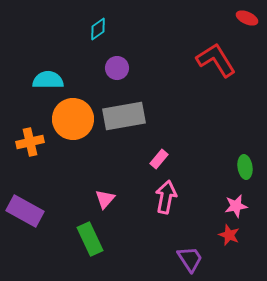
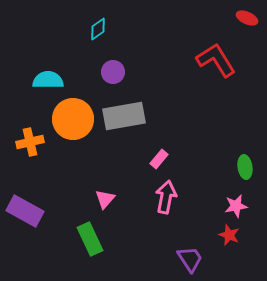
purple circle: moved 4 px left, 4 px down
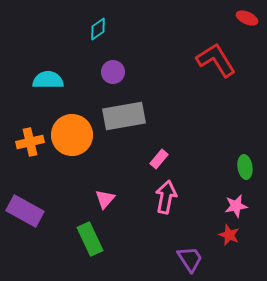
orange circle: moved 1 px left, 16 px down
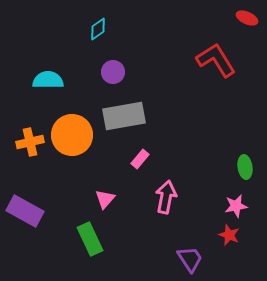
pink rectangle: moved 19 px left
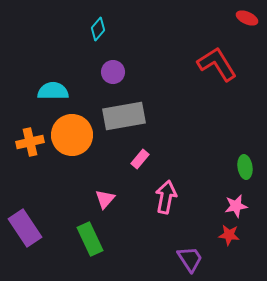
cyan diamond: rotated 15 degrees counterclockwise
red L-shape: moved 1 px right, 4 px down
cyan semicircle: moved 5 px right, 11 px down
purple rectangle: moved 17 px down; rotated 27 degrees clockwise
red star: rotated 15 degrees counterclockwise
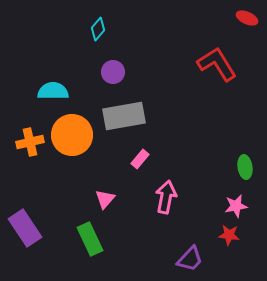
purple trapezoid: rotated 76 degrees clockwise
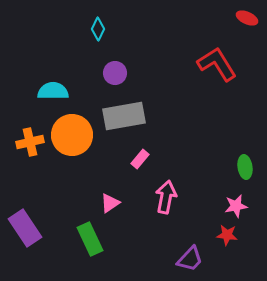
cyan diamond: rotated 15 degrees counterclockwise
purple circle: moved 2 px right, 1 px down
pink triangle: moved 5 px right, 4 px down; rotated 15 degrees clockwise
red star: moved 2 px left
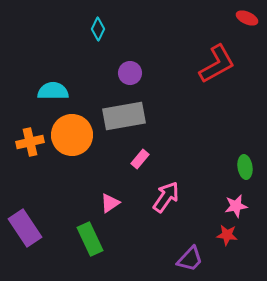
red L-shape: rotated 93 degrees clockwise
purple circle: moved 15 px right
pink arrow: rotated 24 degrees clockwise
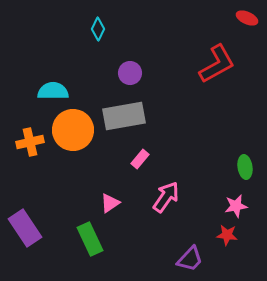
orange circle: moved 1 px right, 5 px up
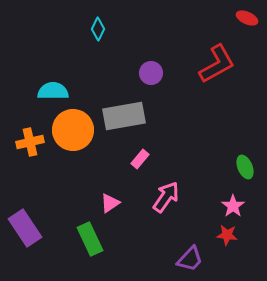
purple circle: moved 21 px right
green ellipse: rotated 15 degrees counterclockwise
pink star: moved 3 px left; rotated 25 degrees counterclockwise
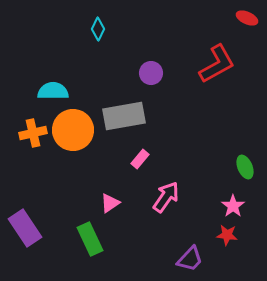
orange cross: moved 3 px right, 9 px up
